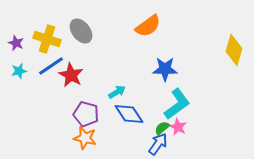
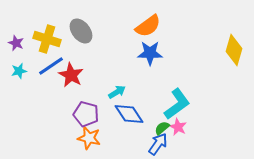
blue star: moved 15 px left, 16 px up
orange star: moved 4 px right
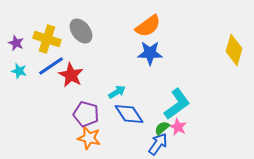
cyan star: rotated 28 degrees clockwise
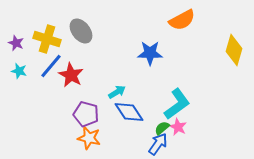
orange semicircle: moved 34 px right, 6 px up; rotated 8 degrees clockwise
blue line: rotated 16 degrees counterclockwise
blue diamond: moved 2 px up
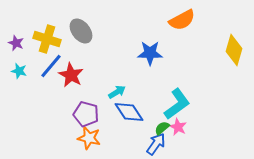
blue arrow: moved 2 px left
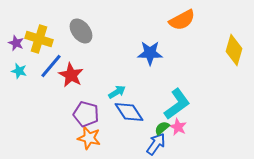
yellow cross: moved 8 px left
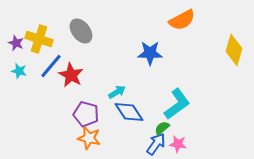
pink star: moved 17 px down; rotated 18 degrees counterclockwise
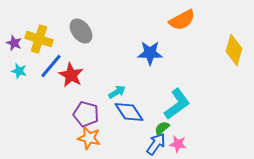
purple star: moved 2 px left
